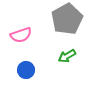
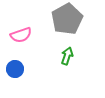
green arrow: rotated 138 degrees clockwise
blue circle: moved 11 px left, 1 px up
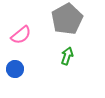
pink semicircle: rotated 20 degrees counterclockwise
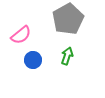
gray pentagon: moved 1 px right
blue circle: moved 18 px right, 9 px up
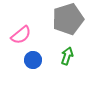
gray pentagon: rotated 12 degrees clockwise
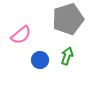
blue circle: moved 7 px right
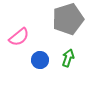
pink semicircle: moved 2 px left, 2 px down
green arrow: moved 1 px right, 2 px down
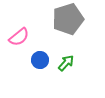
green arrow: moved 2 px left, 5 px down; rotated 24 degrees clockwise
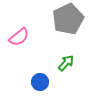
gray pentagon: rotated 8 degrees counterclockwise
blue circle: moved 22 px down
